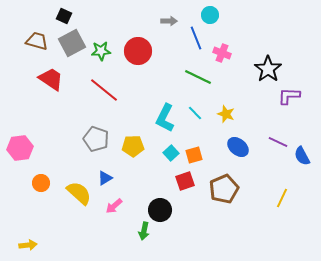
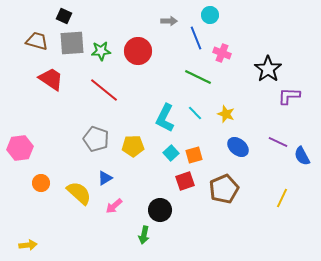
gray square: rotated 24 degrees clockwise
green arrow: moved 4 px down
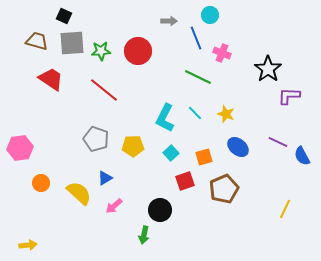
orange square: moved 10 px right, 2 px down
yellow line: moved 3 px right, 11 px down
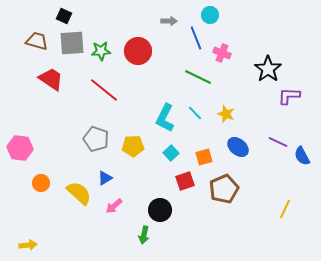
pink hexagon: rotated 15 degrees clockwise
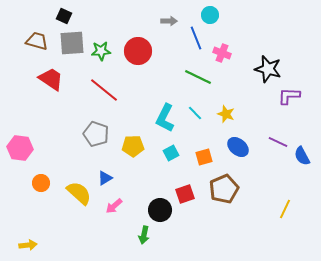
black star: rotated 20 degrees counterclockwise
gray pentagon: moved 5 px up
cyan square: rotated 14 degrees clockwise
red square: moved 13 px down
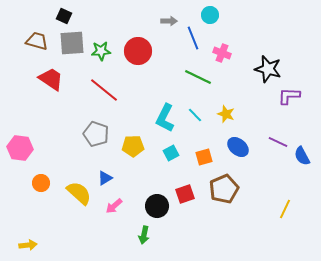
blue line: moved 3 px left
cyan line: moved 2 px down
black circle: moved 3 px left, 4 px up
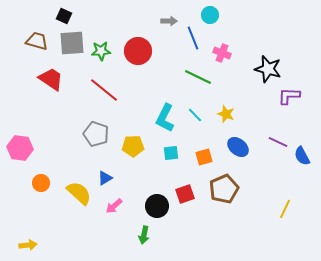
cyan square: rotated 21 degrees clockwise
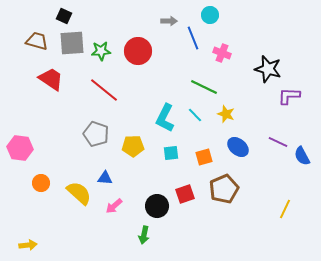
green line: moved 6 px right, 10 px down
blue triangle: rotated 35 degrees clockwise
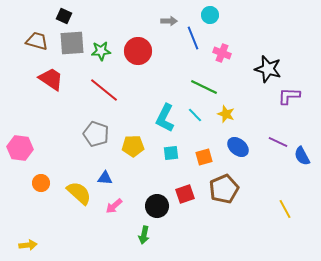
yellow line: rotated 54 degrees counterclockwise
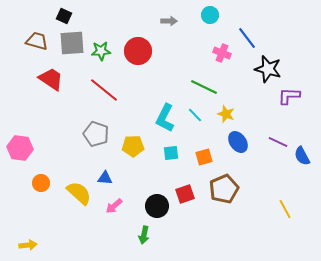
blue line: moved 54 px right; rotated 15 degrees counterclockwise
blue ellipse: moved 5 px up; rotated 15 degrees clockwise
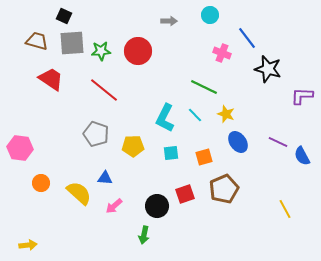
purple L-shape: moved 13 px right
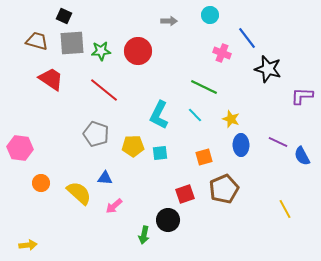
yellow star: moved 5 px right, 5 px down
cyan L-shape: moved 6 px left, 3 px up
blue ellipse: moved 3 px right, 3 px down; rotated 35 degrees clockwise
cyan square: moved 11 px left
black circle: moved 11 px right, 14 px down
